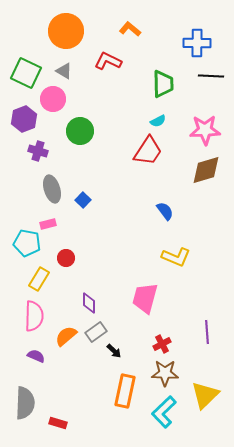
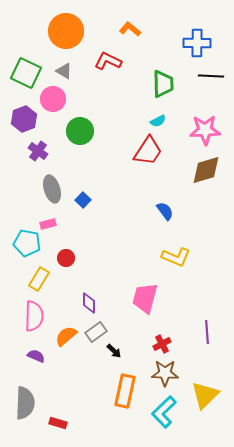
purple cross: rotated 18 degrees clockwise
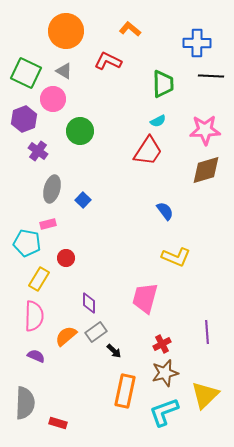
gray ellipse: rotated 32 degrees clockwise
brown star: rotated 16 degrees counterclockwise
cyan L-shape: rotated 24 degrees clockwise
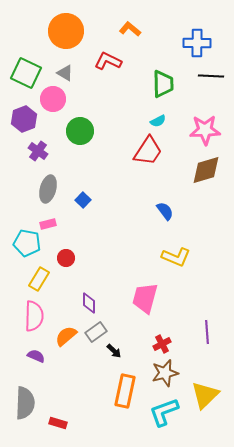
gray triangle: moved 1 px right, 2 px down
gray ellipse: moved 4 px left
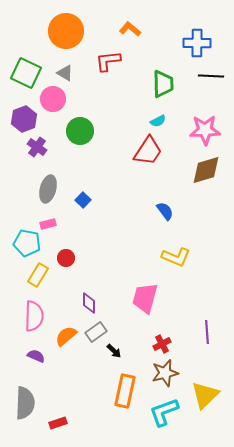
red L-shape: rotated 32 degrees counterclockwise
purple cross: moved 1 px left, 4 px up
yellow rectangle: moved 1 px left, 4 px up
red rectangle: rotated 36 degrees counterclockwise
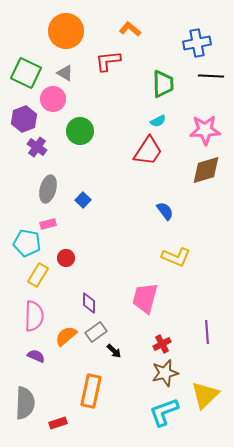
blue cross: rotated 12 degrees counterclockwise
orange rectangle: moved 34 px left
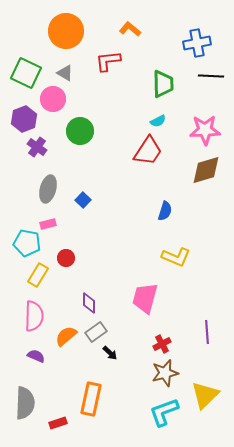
blue semicircle: rotated 54 degrees clockwise
black arrow: moved 4 px left, 2 px down
orange rectangle: moved 8 px down
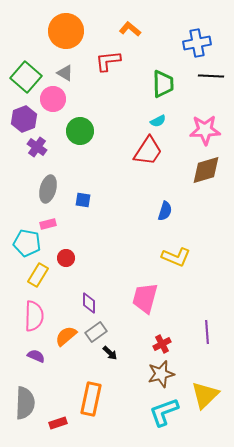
green square: moved 4 px down; rotated 16 degrees clockwise
blue square: rotated 35 degrees counterclockwise
brown star: moved 4 px left, 1 px down
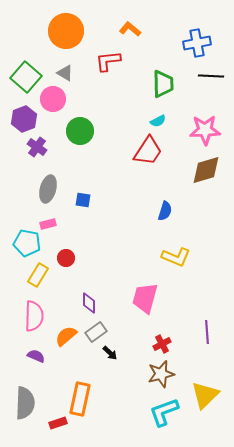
orange rectangle: moved 11 px left
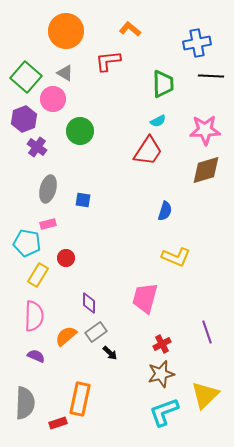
purple line: rotated 15 degrees counterclockwise
